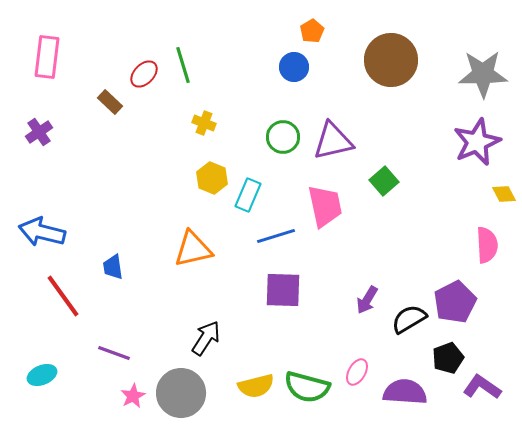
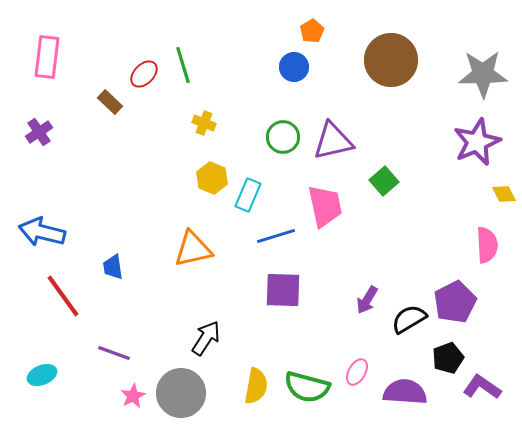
yellow semicircle: rotated 66 degrees counterclockwise
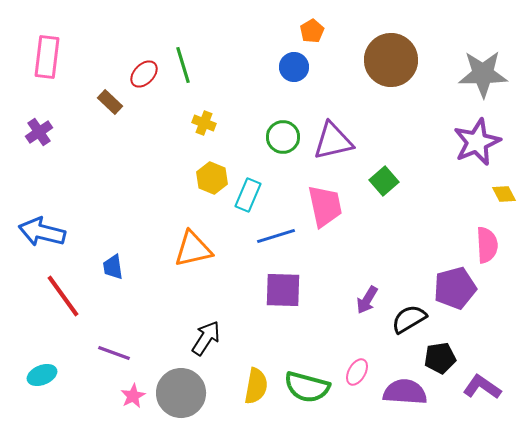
purple pentagon: moved 14 px up; rotated 12 degrees clockwise
black pentagon: moved 8 px left; rotated 12 degrees clockwise
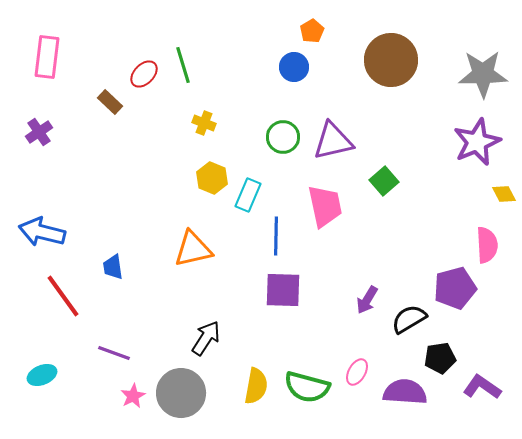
blue line: rotated 72 degrees counterclockwise
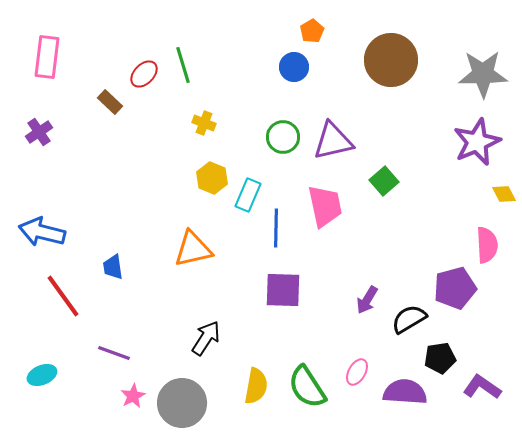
blue line: moved 8 px up
green semicircle: rotated 42 degrees clockwise
gray circle: moved 1 px right, 10 px down
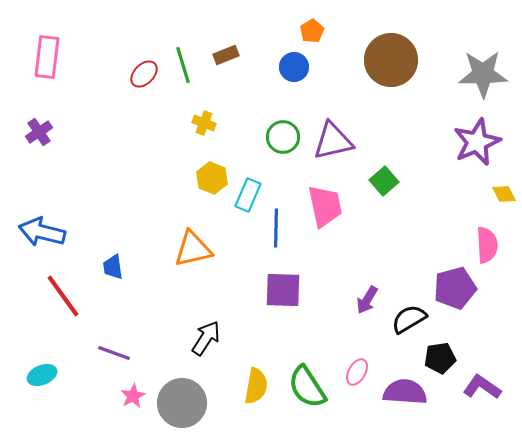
brown rectangle: moved 116 px right, 47 px up; rotated 65 degrees counterclockwise
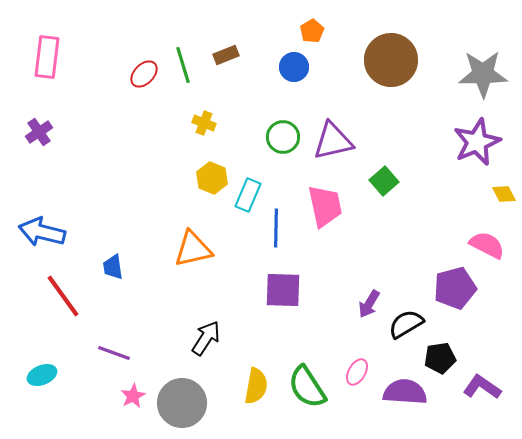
pink semicircle: rotated 60 degrees counterclockwise
purple arrow: moved 2 px right, 4 px down
black semicircle: moved 3 px left, 5 px down
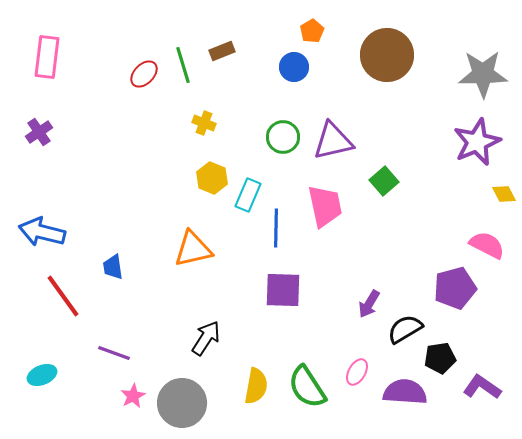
brown rectangle: moved 4 px left, 4 px up
brown circle: moved 4 px left, 5 px up
black semicircle: moved 1 px left, 5 px down
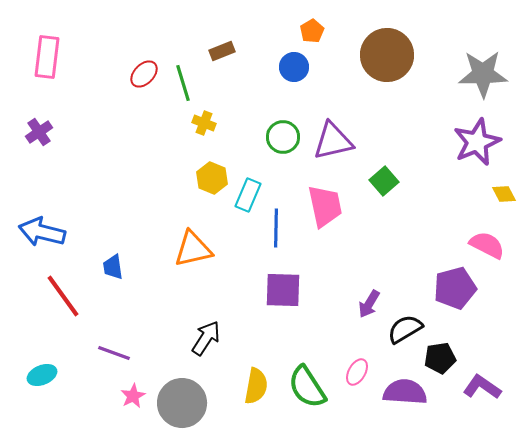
green line: moved 18 px down
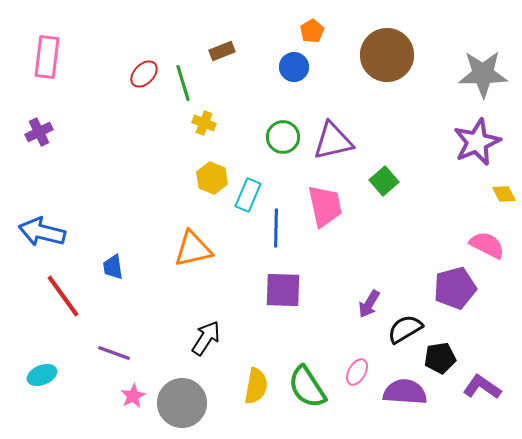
purple cross: rotated 8 degrees clockwise
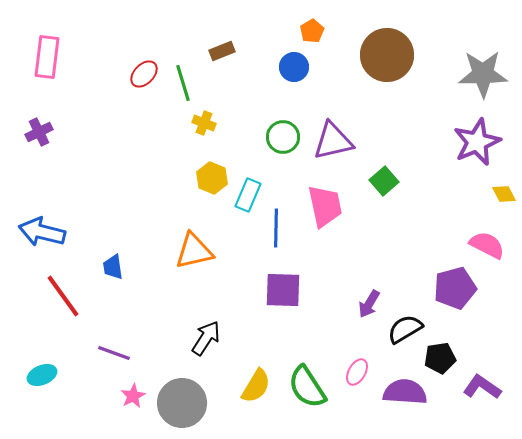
orange triangle: moved 1 px right, 2 px down
yellow semicircle: rotated 21 degrees clockwise
